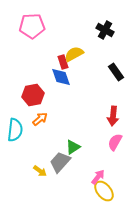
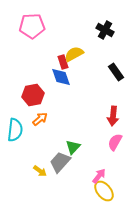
green triangle: rotated 14 degrees counterclockwise
pink arrow: moved 1 px right, 1 px up
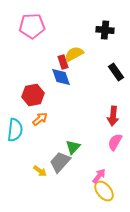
black cross: rotated 24 degrees counterclockwise
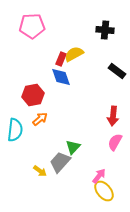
red rectangle: moved 2 px left, 3 px up; rotated 40 degrees clockwise
black rectangle: moved 1 px right, 1 px up; rotated 18 degrees counterclockwise
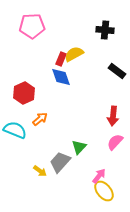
red hexagon: moved 9 px left, 2 px up; rotated 15 degrees counterclockwise
cyan semicircle: rotated 75 degrees counterclockwise
pink semicircle: rotated 12 degrees clockwise
green triangle: moved 6 px right
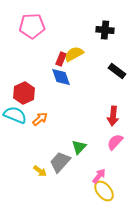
cyan semicircle: moved 15 px up
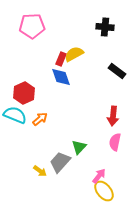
black cross: moved 3 px up
pink semicircle: rotated 30 degrees counterclockwise
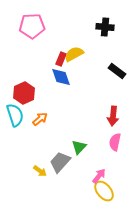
cyan semicircle: rotated 50 degrees clockwise
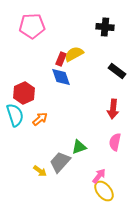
red arrow: moved 7 px up
green triangle: rotated 28 degrees clockwise
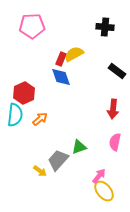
cyan semicircle: rotated 25 degrees clockwise
gray trapezoid: moved 2 px left, 2 px up
